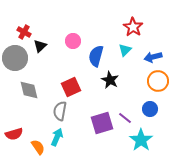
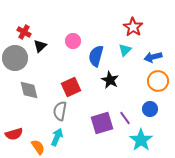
purple line: rotated 16 degrees clockwise
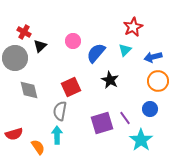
red star: rotated 12 degrees clockwise
blue semicircle: moved 3 px up; rotated 25 degrees clockwise
cyan arrow: moved 2 px up; rotated 24 degrees counterclockwise
